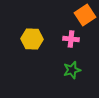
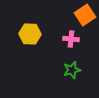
yellow hexagon: moved 2 px left, 5 px up
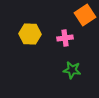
pink cross: moved 6 px left, 1 px up; rotated 14 degrees counterclockwise
green star: rotated 24 degrees clockwise
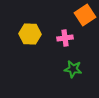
green star: moved 1 px right, 1 px up
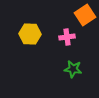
pink cross: moved 2 px right, 1 px up
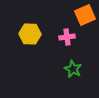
orange square: rotated 10 degrees clockwise
green star: rotated 18 degrees clockwise
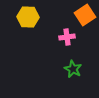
orange square: rotated 10 degrees counterclockwise
yellow hexagon: moved 2 px left, 17 px up
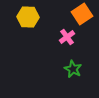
orange square: moved 3 px left, 1 px up
pink cross: rotated 28 degrees counterclockwise
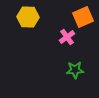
orange square: moved 1 px right, 3 px down; rotated 10 degrees clockwise
green star: moved 2 px right, 1 px down; rotated 30 degrees counterclockwise
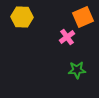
yellow hexagon: moved 6 px left
green star: moved 2 px right
